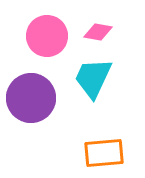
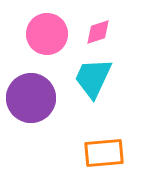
pink diamond: rotated 28 degrees counterclockwise
pink circle: moved 2 px up
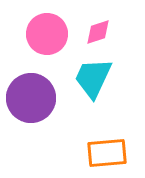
orange rectangle: moved 3 px right
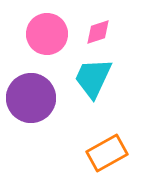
orange rectangle: rotated 24 degrees counterclockwise
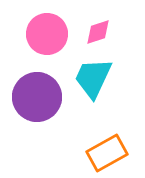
purple circle: moved 6 px right, 1 px up
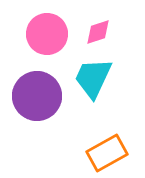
purple circle: moved 1 px up
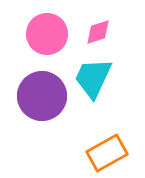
purple circle: moved 5 px right
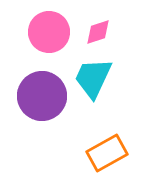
pink circle: moved 2 px right, 2 px up
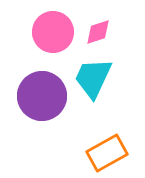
pink circle: moved 4 px right
